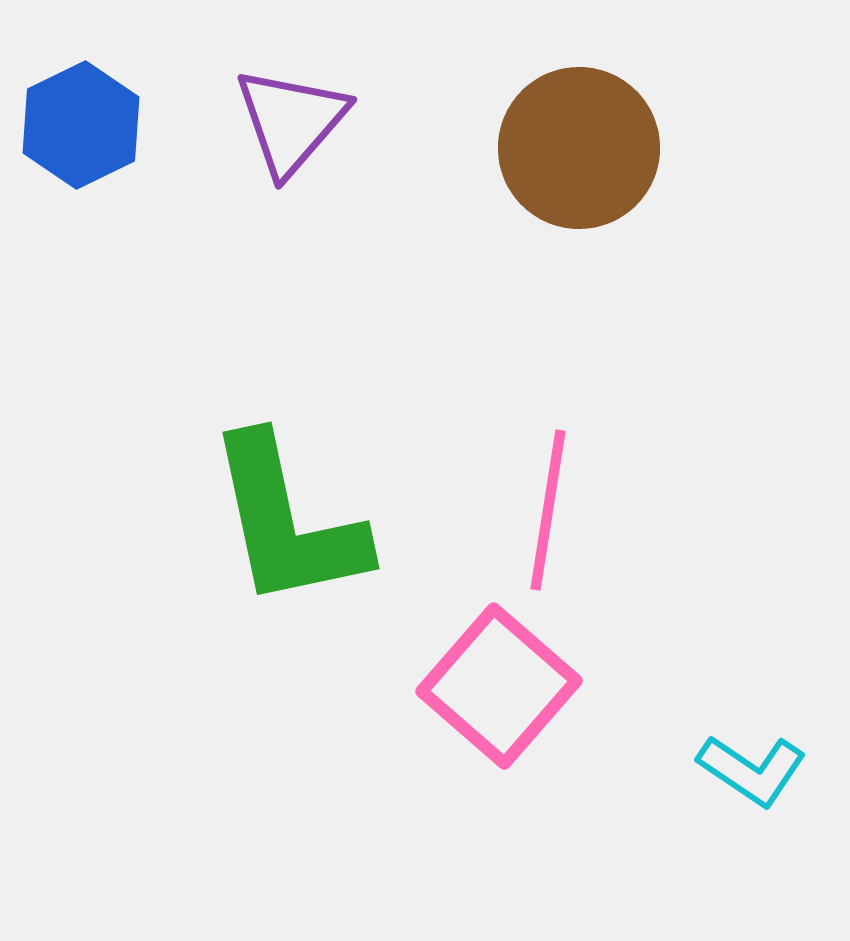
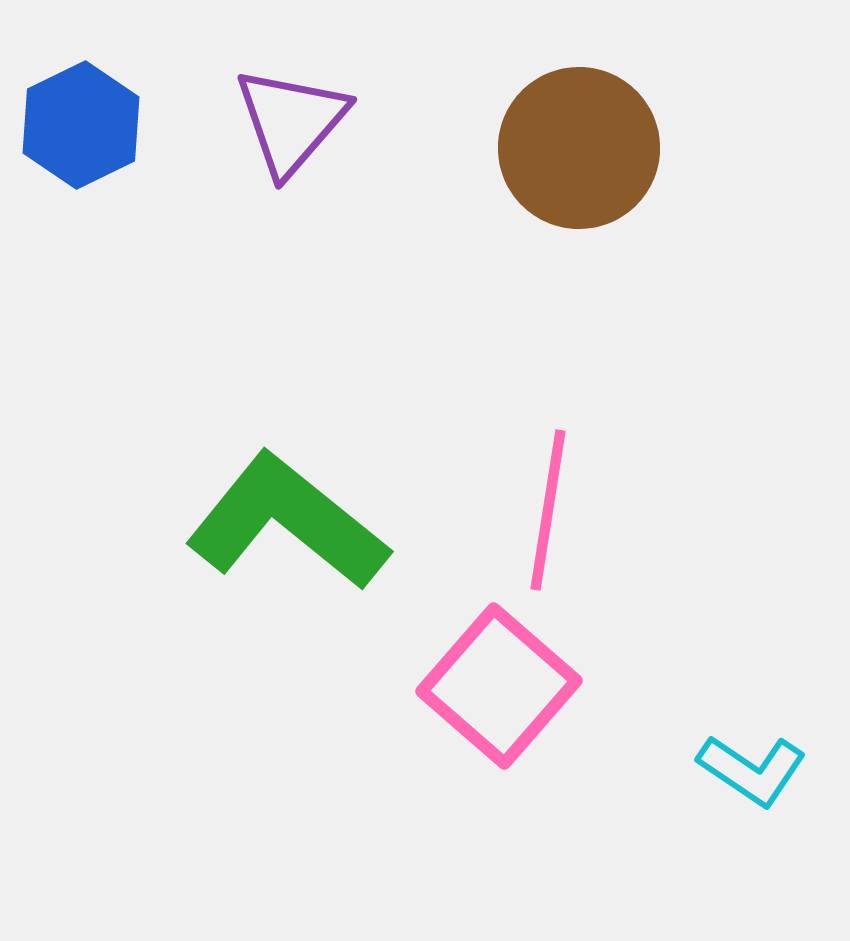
green L-shape: rotated 141 degrees clockwise
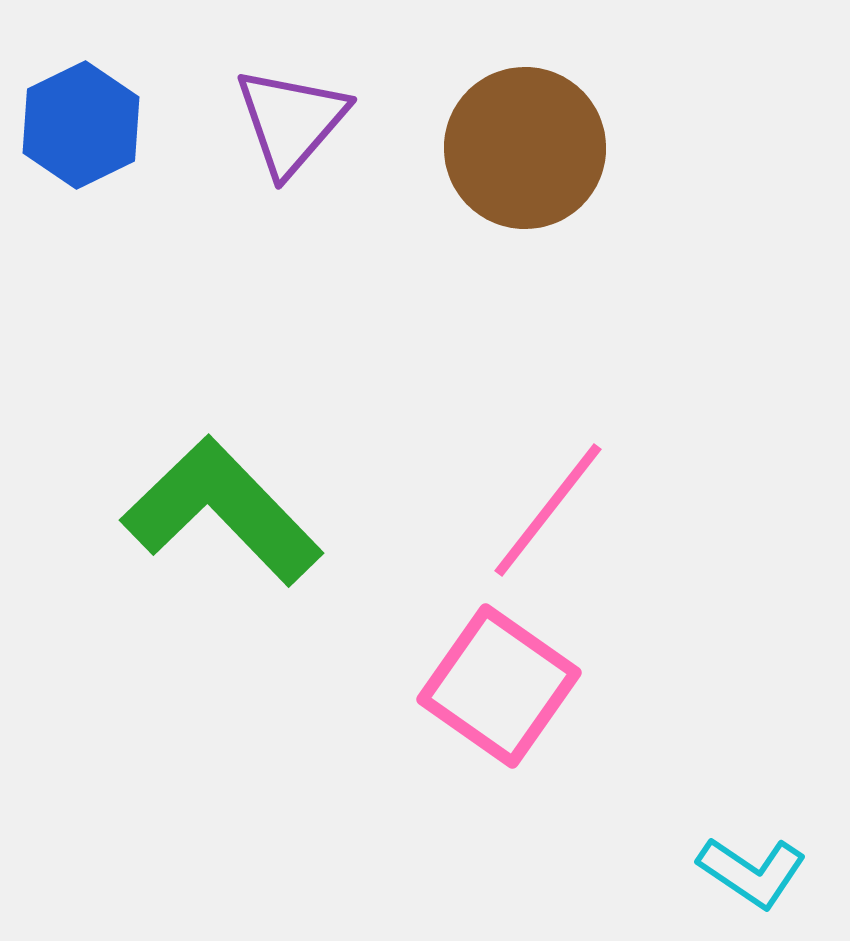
brown circle: moved 54 px left
pink line: rotated 29 degrees clockwise
green L-shape: moved 65 px left, 11 px up; rotated 7 degrees clockwise
pink square: rotated 6 degrees counterclockwise
cyan L-shape: moved 102 px down
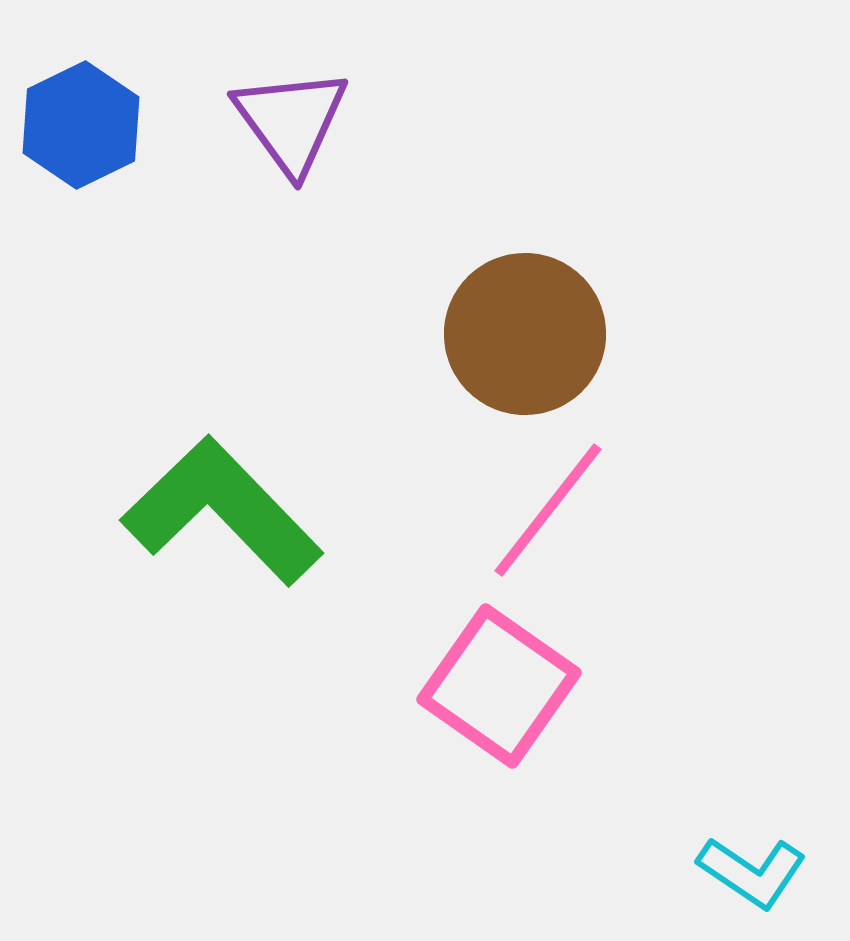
purple triangle: rotated 17 degrees counterclockwise
brown circle: moved 186 px down
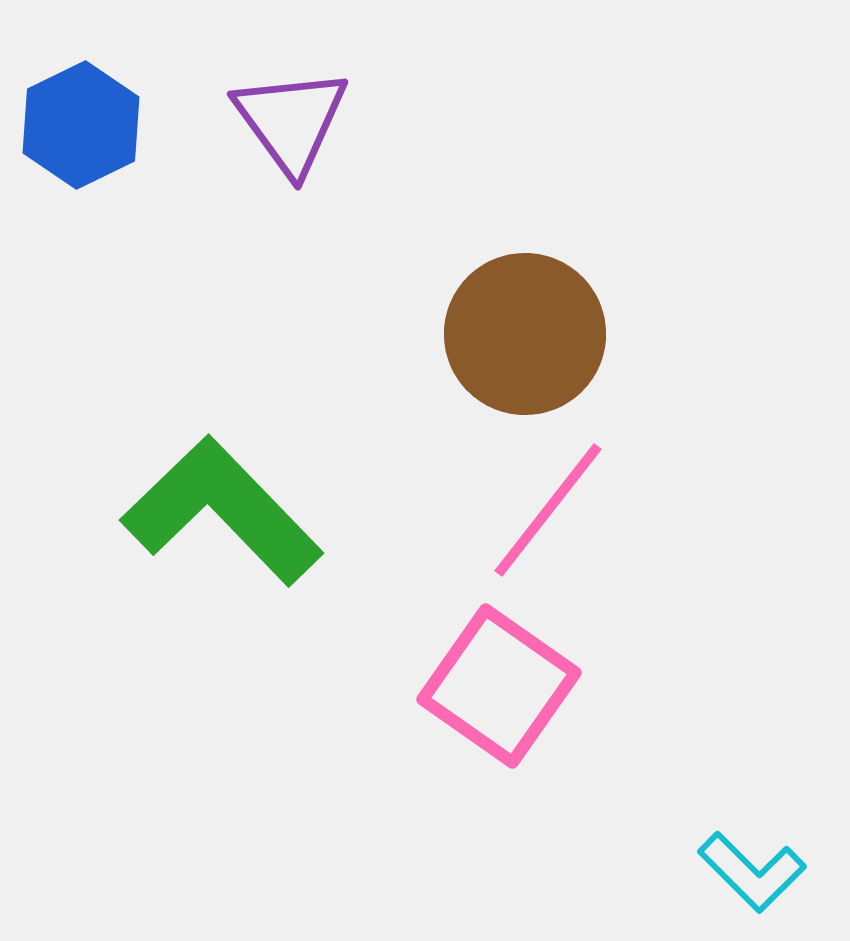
cyan L-shape: rotated 11 degrees clockwise
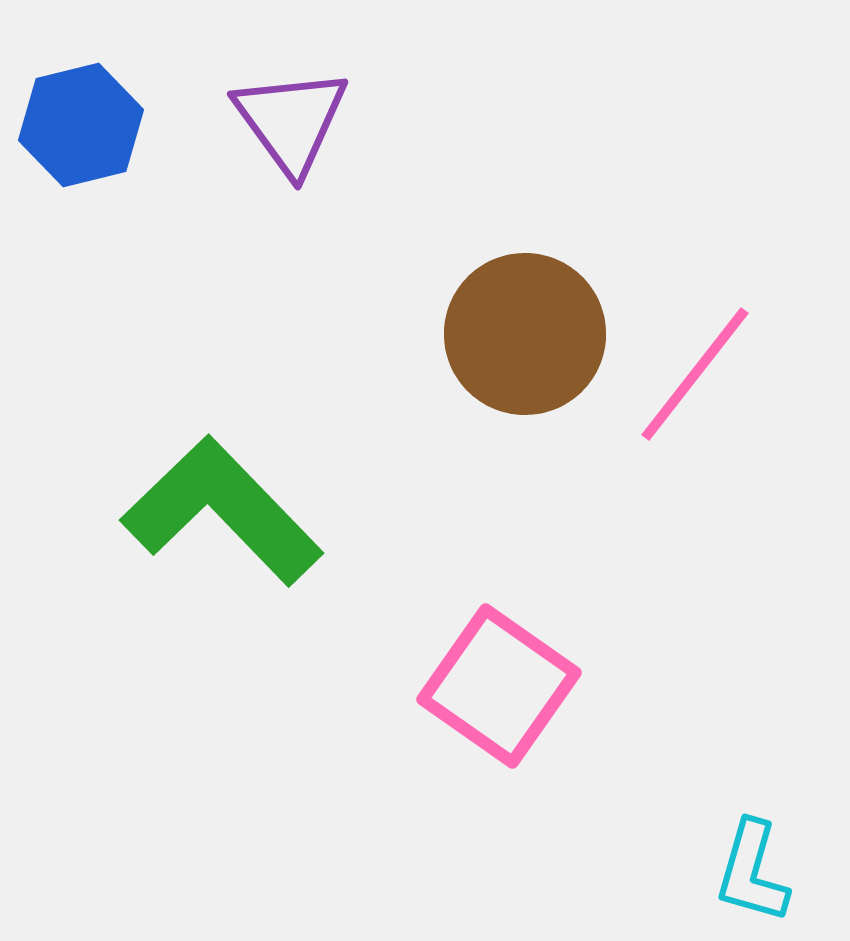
blue hexagon: rotated 12 degrees clockwise
pink line: moved 147 px right, 136 px up
cyan L-shape: rotated 61 degrees clockwise
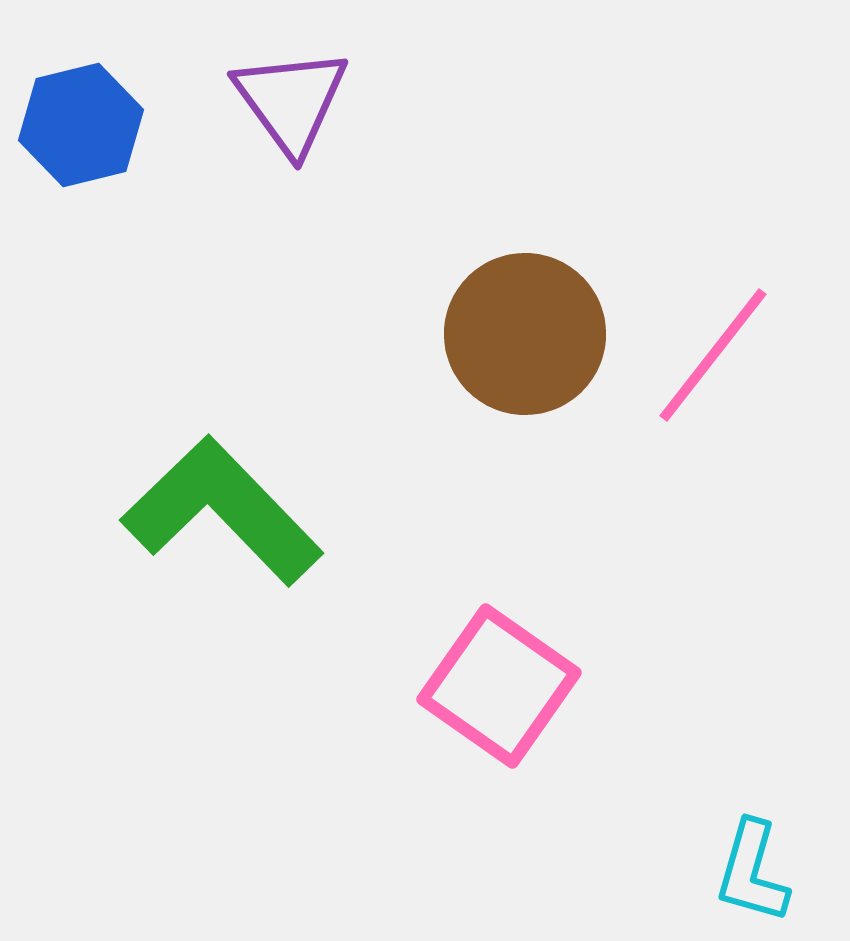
purple triangle: moved 20 px up
pink line: moved 18 px right, 19 px up
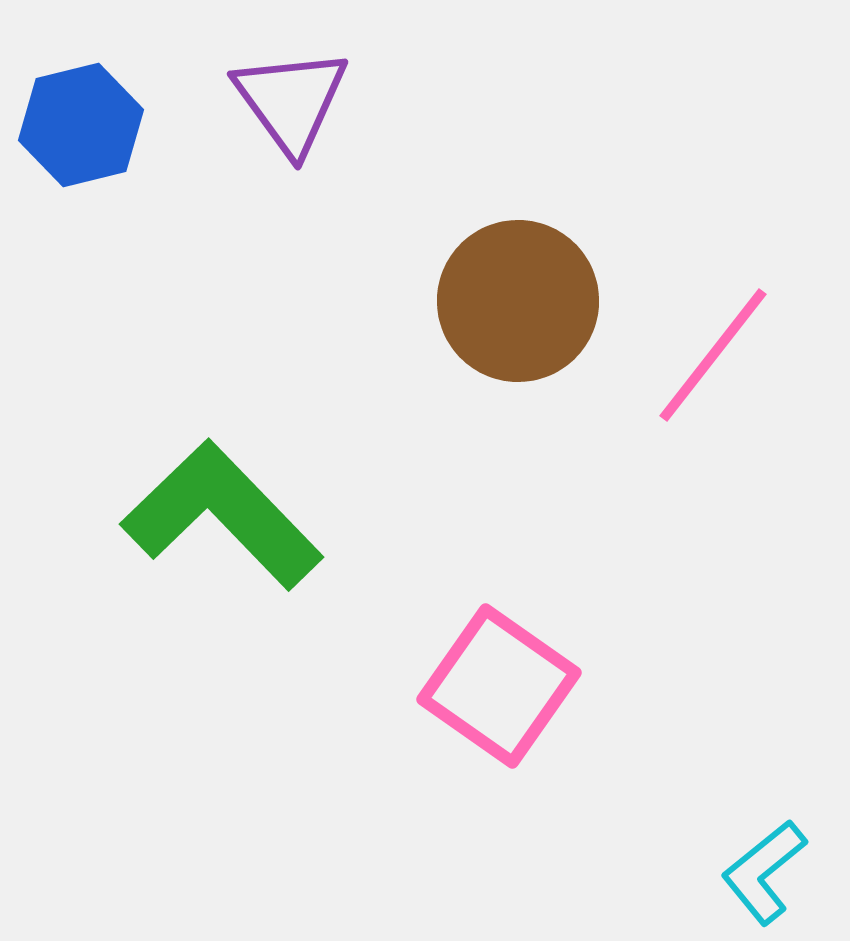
brown circle: moved 7 px left, 33 px up
green L-shape: moved 4 px down
cyan L-shape: moved 12 px right; rotated 35 degrees clockwise
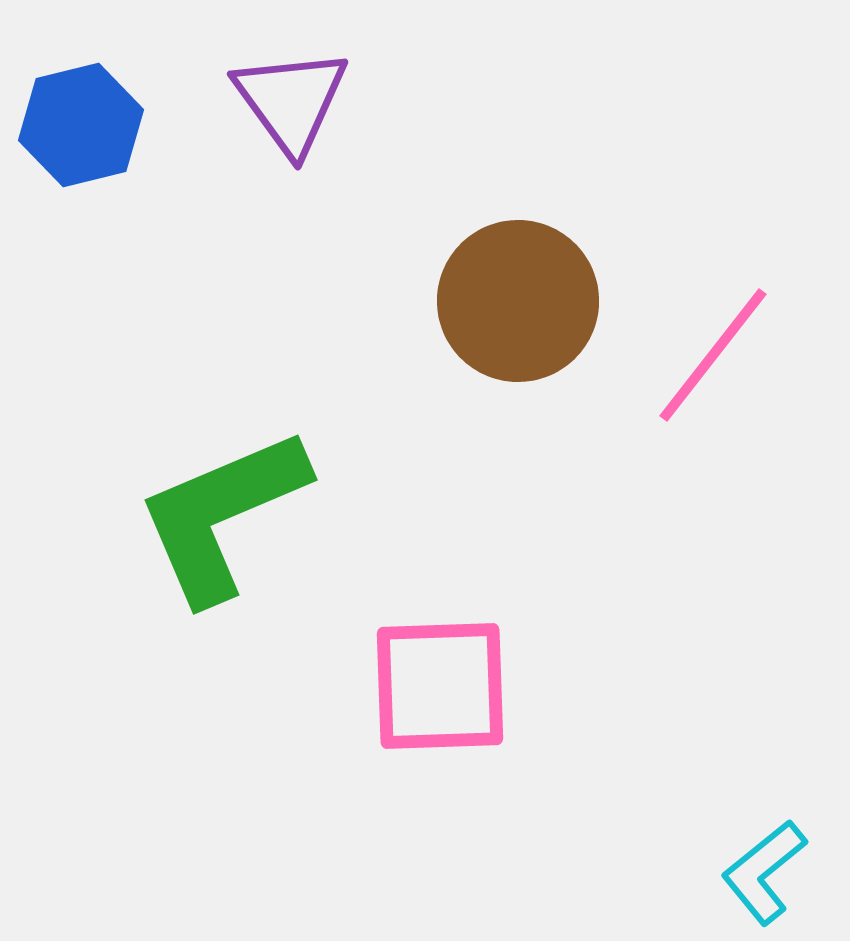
green L-shape: rotated 69 degrees counterclockwise
pink square: moved 59 px left; rotated 37 degrees counterclockwise
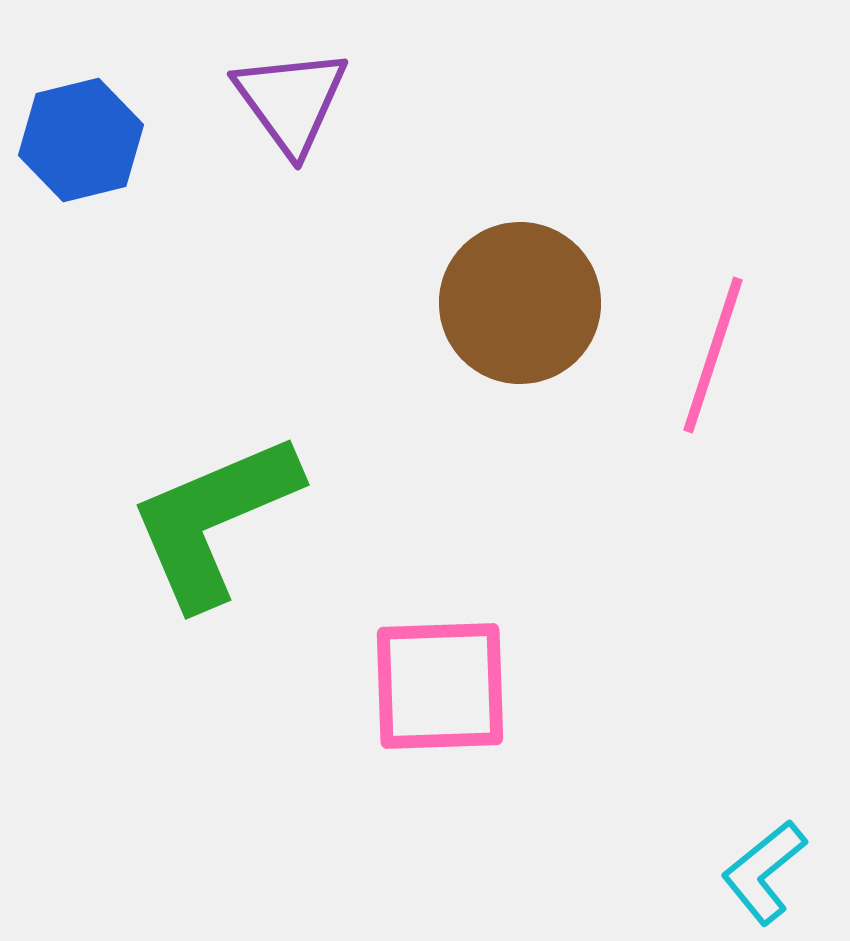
blue hexagon: moved 15 px down
brown circle: moved 2 px right, 2 px down
pink line: rotated 20 degrees counterclockwise
green L-shape: moved 8 px left, 5 px down
